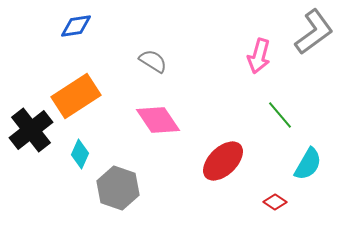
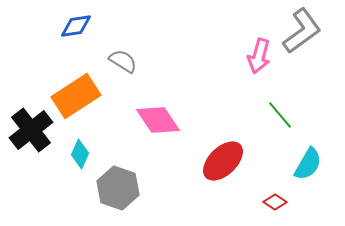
gray L-shape: moved 12 px left, 1 px up
gray semicircle: moved 30 px left
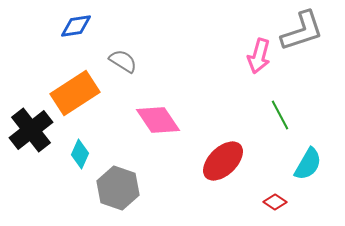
gray L-shape: rotated 18 degrees clockwise
orange rectangle: moved 1 px left, 3 px up
green line: rotated 12 degrees clockwise
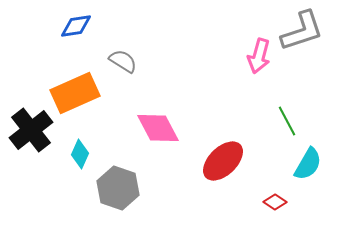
orange rectangle: rotated 9 degrees clockwise
green line: moved 7 px right, 6 px down
pink diamond: moved 8 px down; rotated 6 degrees clockwise
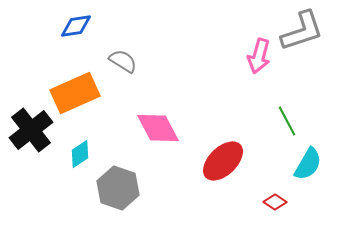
cyan diamond: rotated 32 degrees clockwise
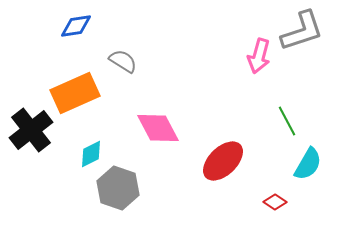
cyan diamond: moved 11 px right; rotated 8 degrees clockwise
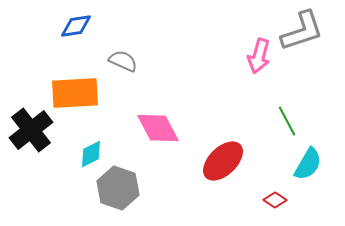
gray semicircle: rotated 8 degrees counterclockwise
orange rectangle: rotated 21 degrees clockwise
red diamond: moved 2 px up
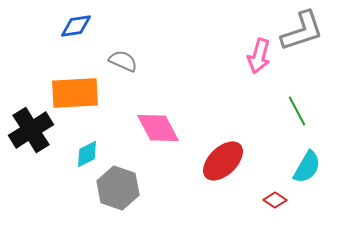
green line: moved 10 px right, 10 px up
black cross: rotated 6 degrees clockwise
cyan diamond: moved 4 px left
cyan semicircle: moved 1 px left, 3 px down
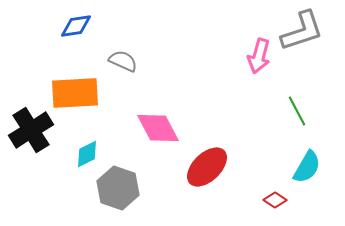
red ellipse: moved 16 px left, 6 px down
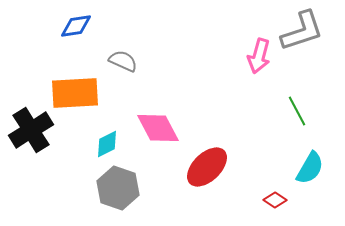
cyan diamond: moved 20 px right, 10 px up
cyan semicircle: moved 3 px right, 1 px down
